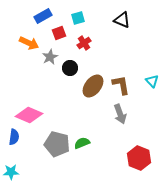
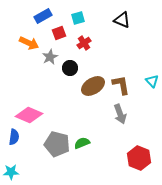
brown ellipse: rotated 20 degrees clockwise
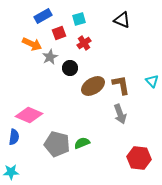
cyan square: moved 1 px right, 1 px down
orange arrow: moved 3 px right, 1 px down
red hexagon: rotated 15 degrees counterclockwise
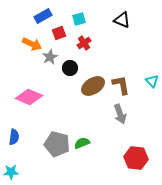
pink diamond: moved 18 px up
red hexagon: moved 3 px left
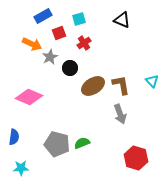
red hexagon: rotated 10 degrees clockwise
cyan star: moved 10 px right, 4 px up
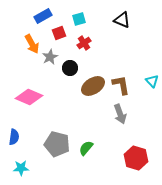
orange arrow: rotated 36 degrees clockwise
green semicircle: moved 4 px right, 5 px down; rotated 28 degrees counterclockwise
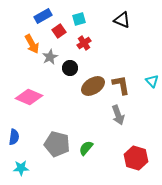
red square: moved 2 px up; rotated 16 degrees counterclockwise
gray arrow: moved 2 px left, 1 px down
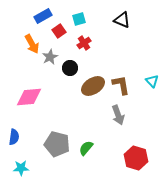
pink diamond: rotated 28 degrees counterclockwise
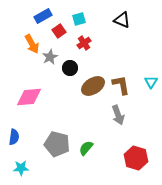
cyan triangle: moved 1 px left, 1 px down; rotated 16 degrees clockwise
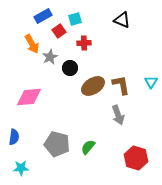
cyan square: moved 4 px left
red cross: rotated 32 degrees clockwise
green semicircle: moved 2 px right, 1 px up
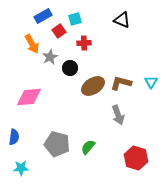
brown L-shape: moved 2 px up; rotated 65 degrees counterclockwise
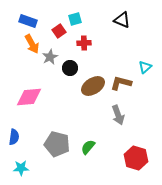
blue rectangle: moved 15 px left, 5 px down; rotated 48 degrees clockwise
cyan triangle: moved 6 px left, 15 px up; rotated 16 degrees clockwise
